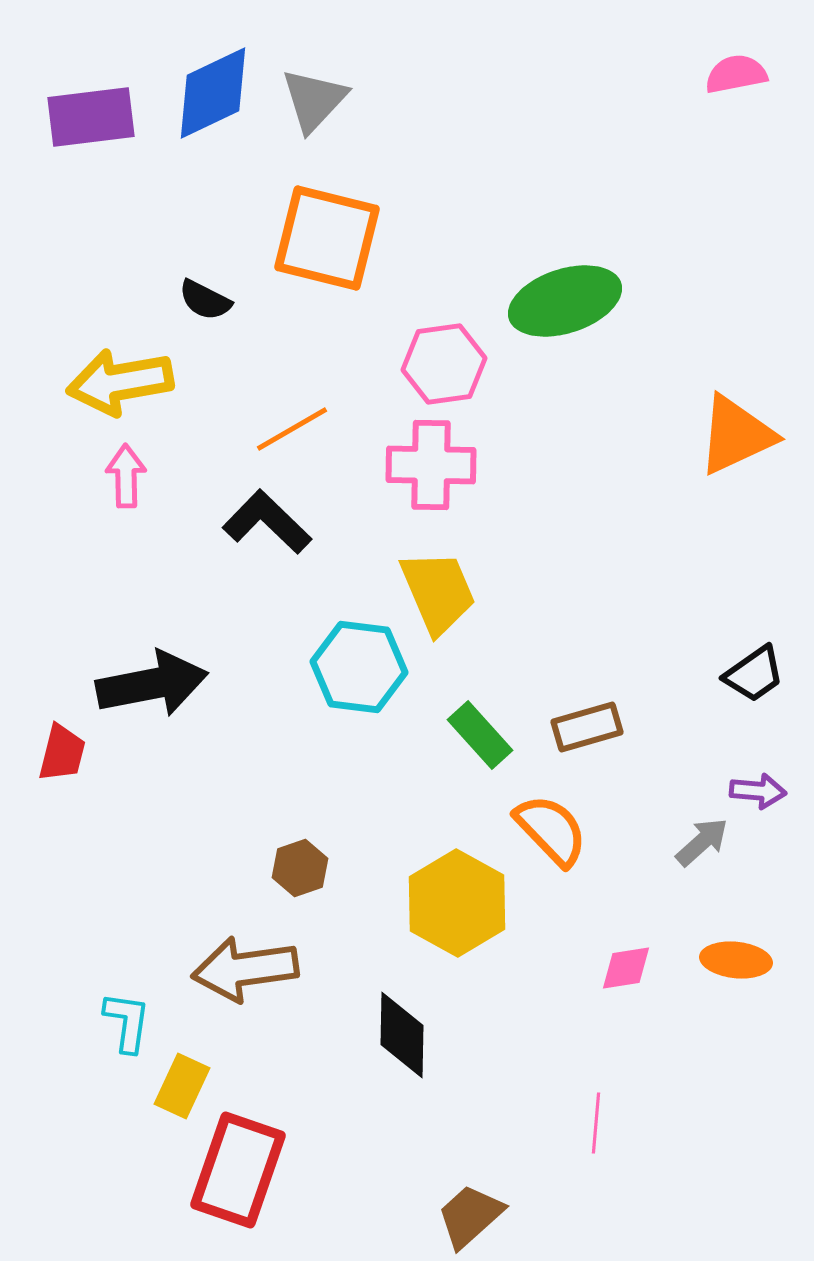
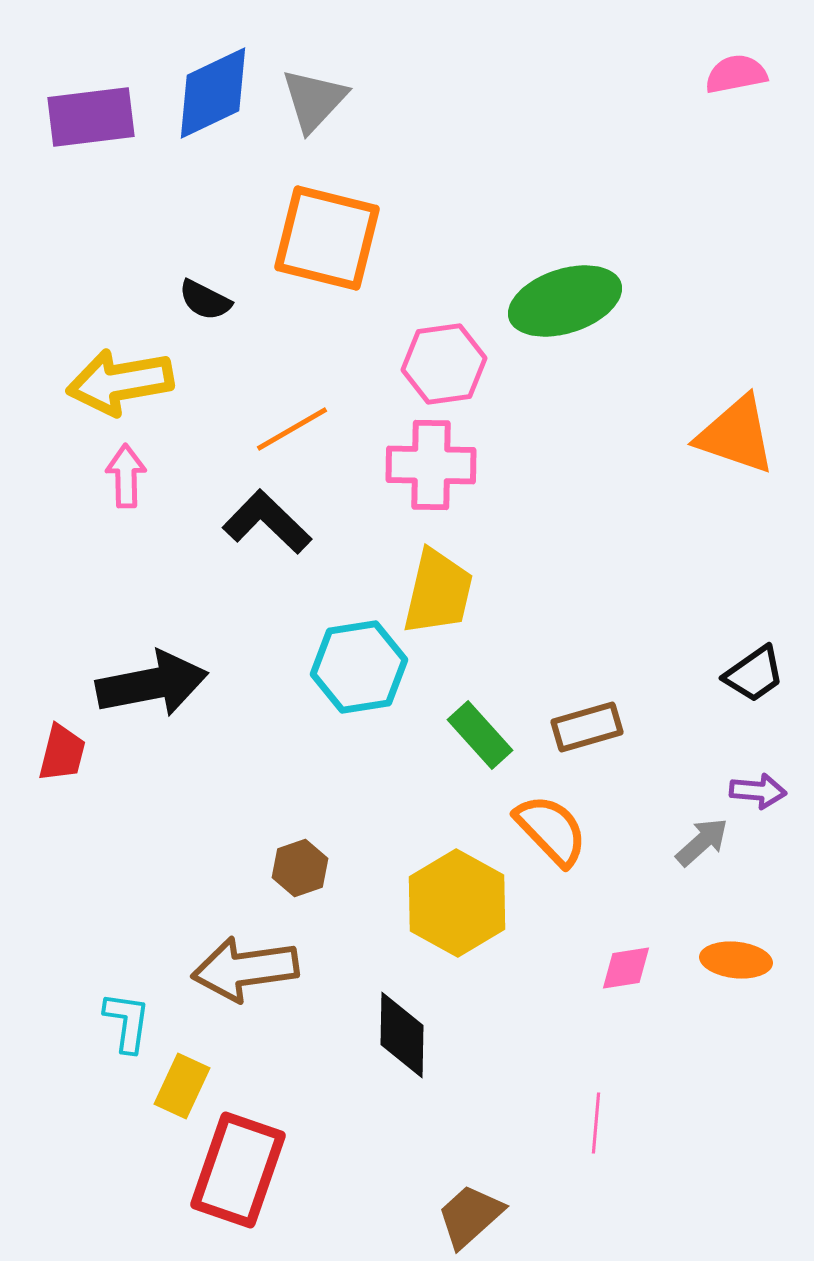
orange triangle: rotated 44 degrees clockwise
yellow trapezoid: rotated 36 degrees clockwise
cyan hexagon: rotated 16 degrees counterclockwise
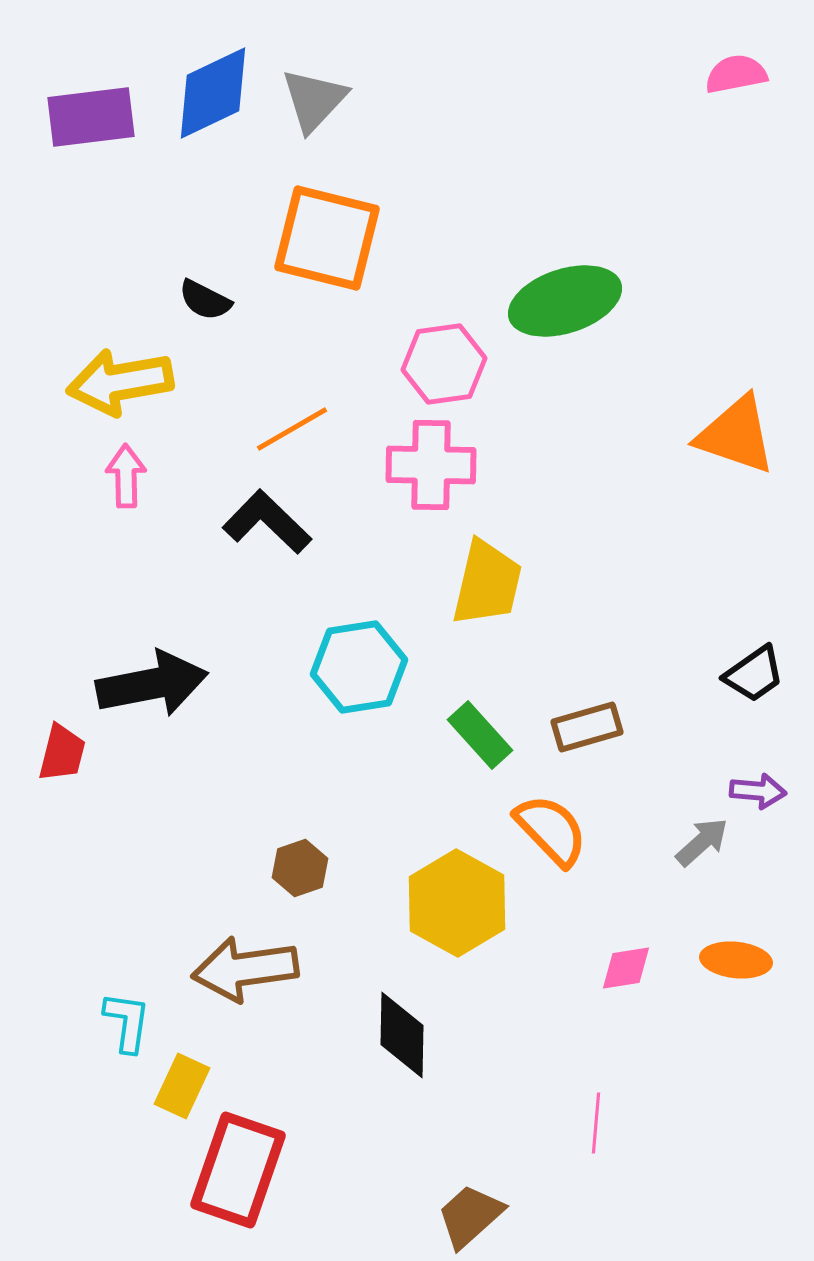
yellow trapezoid: moved 49 px right, 9 px up
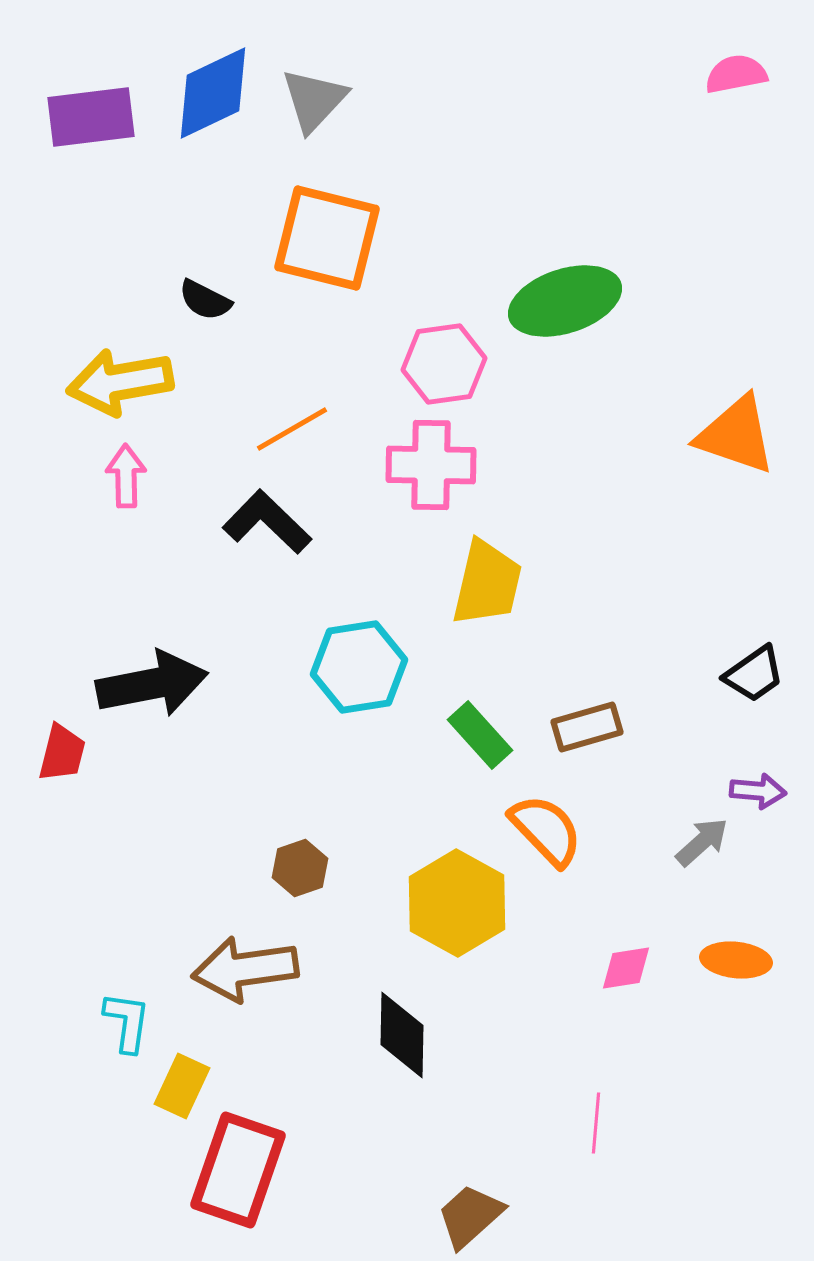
orange semicircle: moved 5 px left
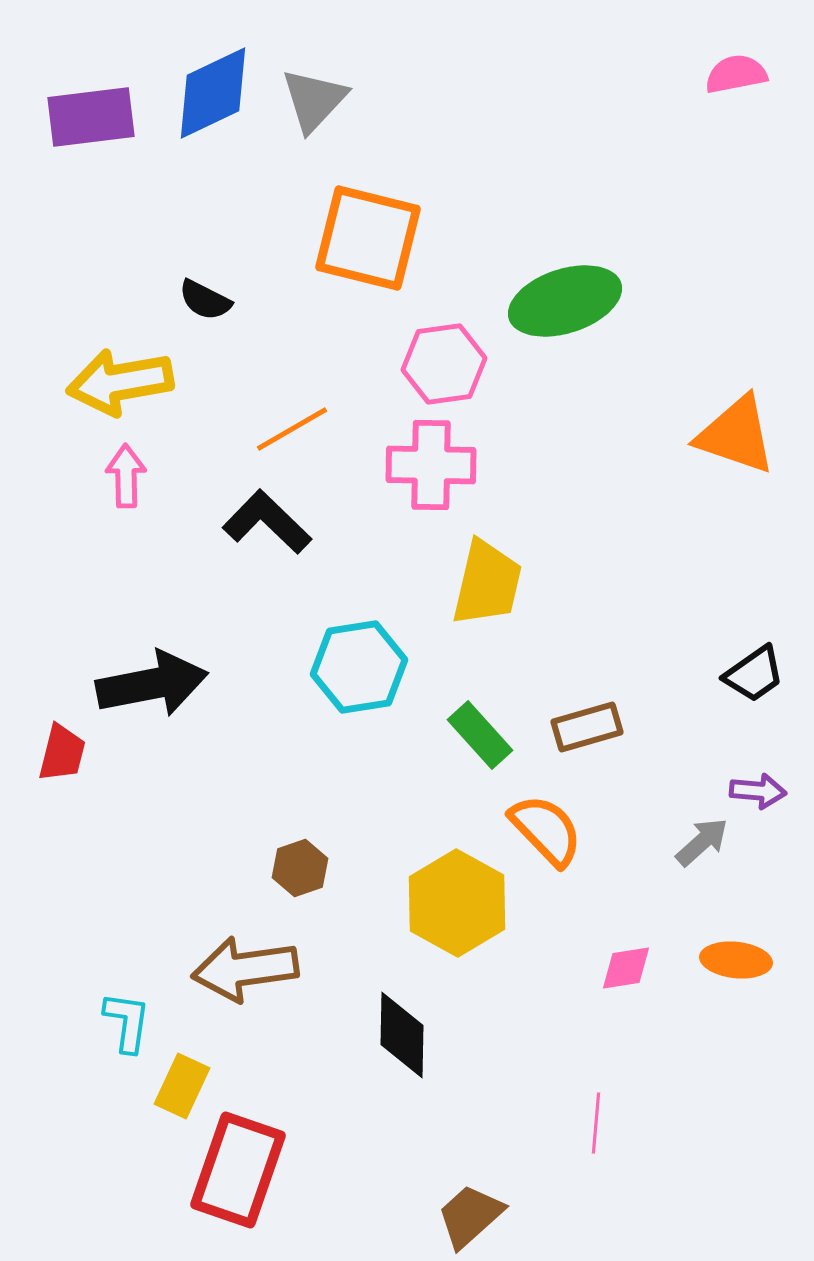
orange square: moved 41 px right
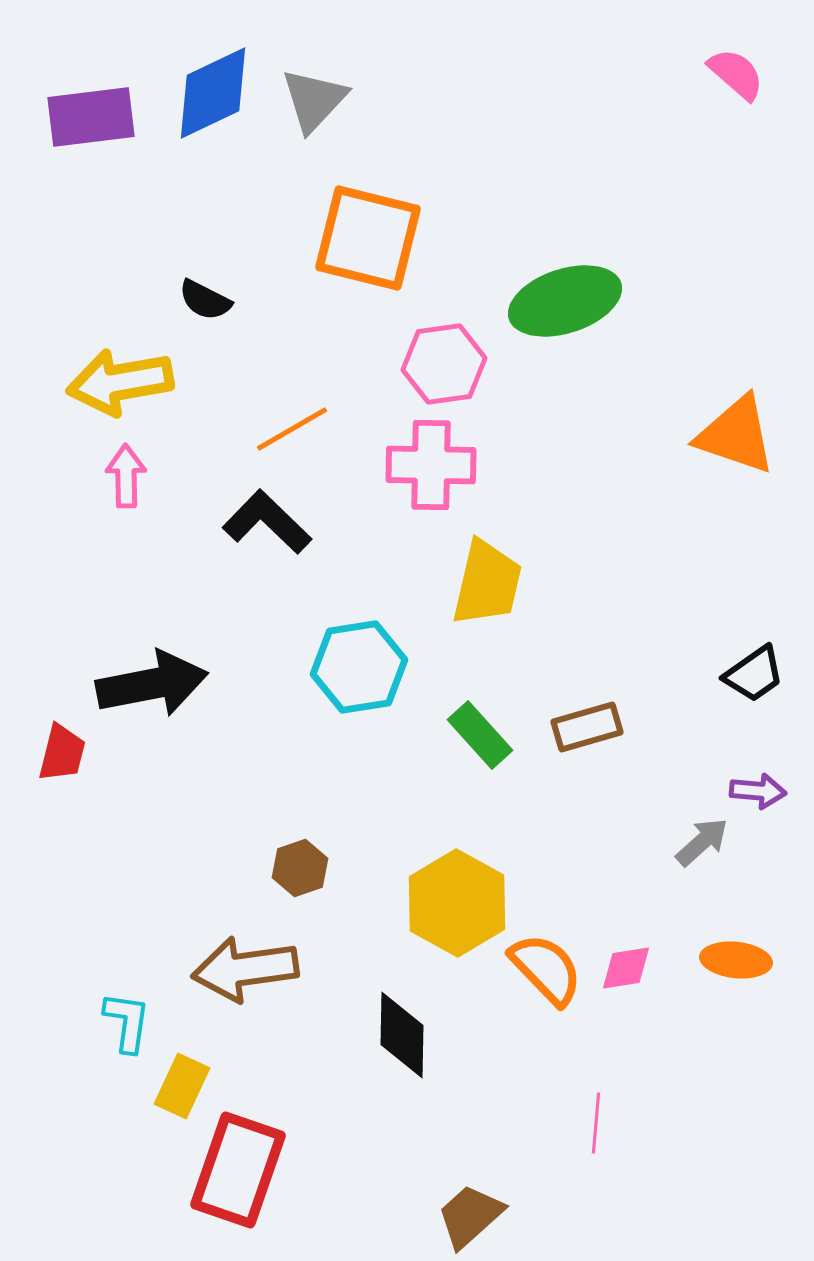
pink semicircle: rotated 52 degrees clockwise
orange semicircle: moved 139 px down
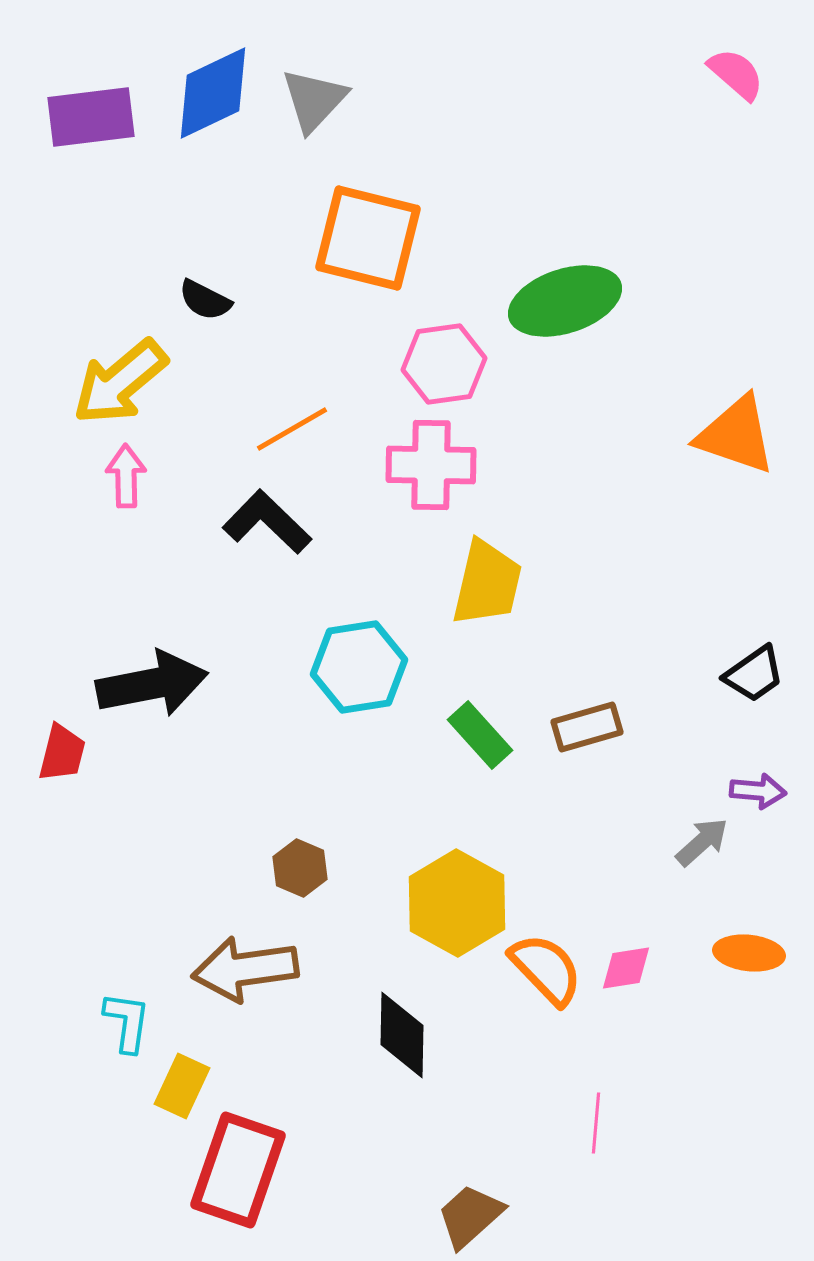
yellow arrow: rotated 30 degrees counterclockwise
brown hexagon: rotated 18 degrees counterclockwise
orange ellipse: moved 13 px right, 7 px up
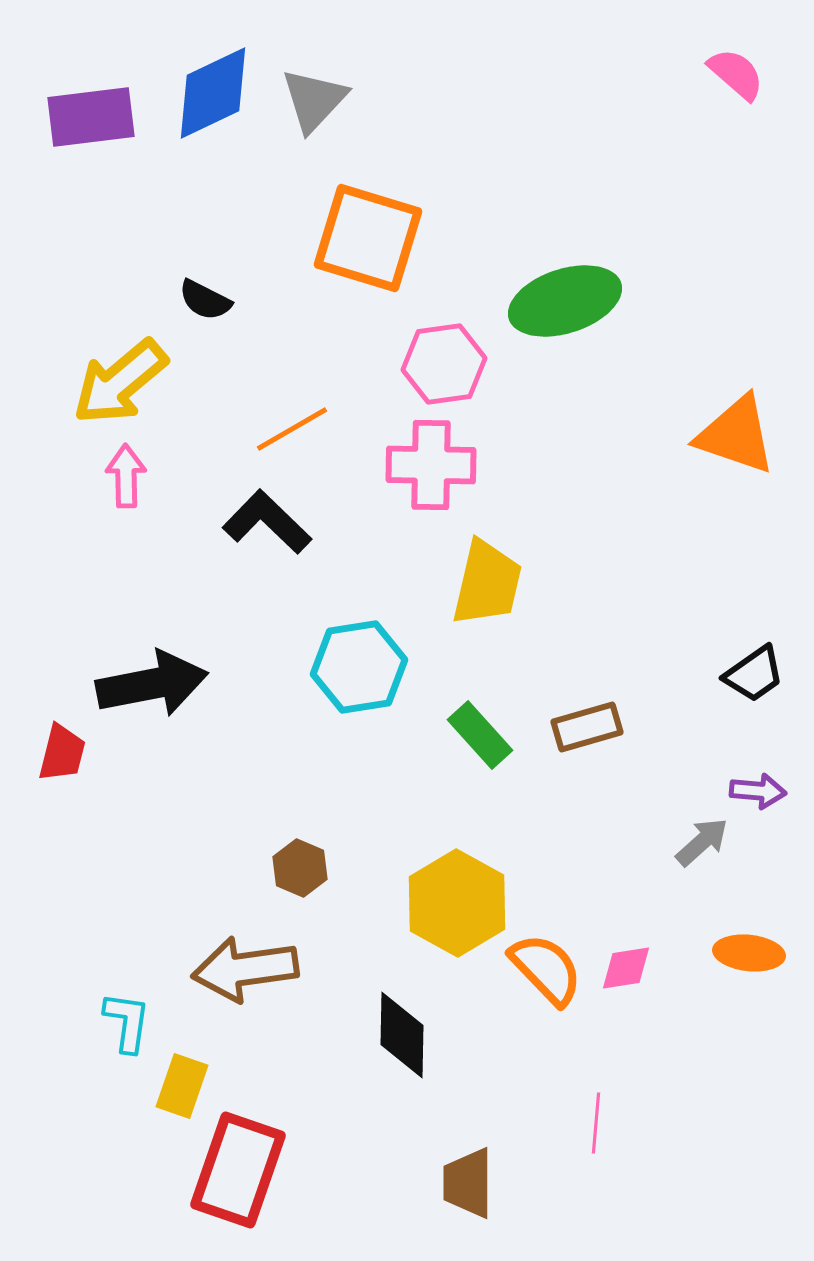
orange square: rotated 3 degrees clockwise
yellow rectangle: rotated 6 degrees counterclockwise
brown trapezoid: moved 2 px left, 33 px up; rotated 48 degrees counterclockwise
